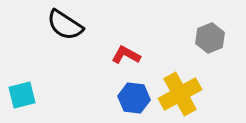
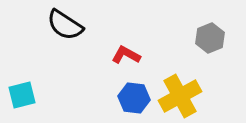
yellow cross: moved 2 px down
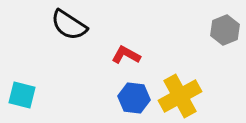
black semicircle: moved 4 px right
gray hexagon: moved 15 px right, 8 px up
cyan square: rotated 28 degrees clockwise
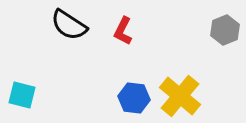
red L-shape: moved 3 px left, 24 px up; rotated 92 degrees counterclockwise
yellow cross: rotated 21 degrees counterclockwise
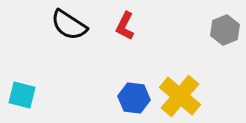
red L-shape: moved 2 px right, 5 px up
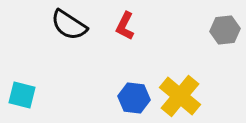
gray hexagon: rotated 16 degrees clockwise
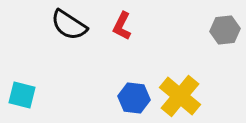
red L-shape: moved 3 px left
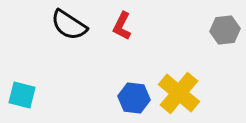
yellow cross: moved 1 px left, 3 px up
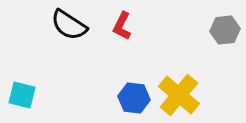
yellow cross: moved 2 px down
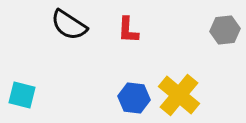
red L-shape: moved 6 px right, 4 px down; rotated 24 degrees counterclockwise
